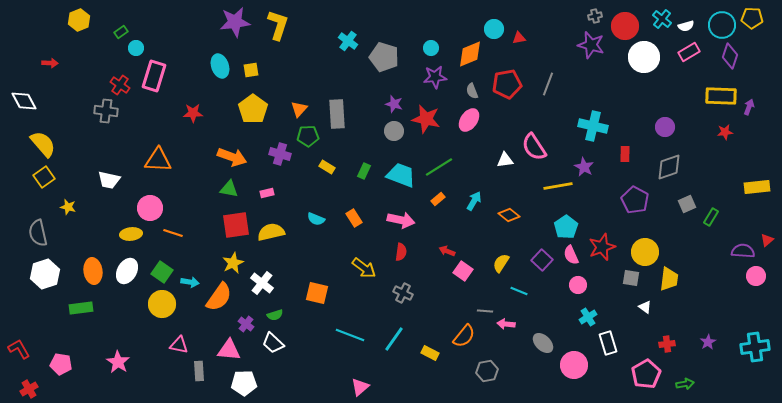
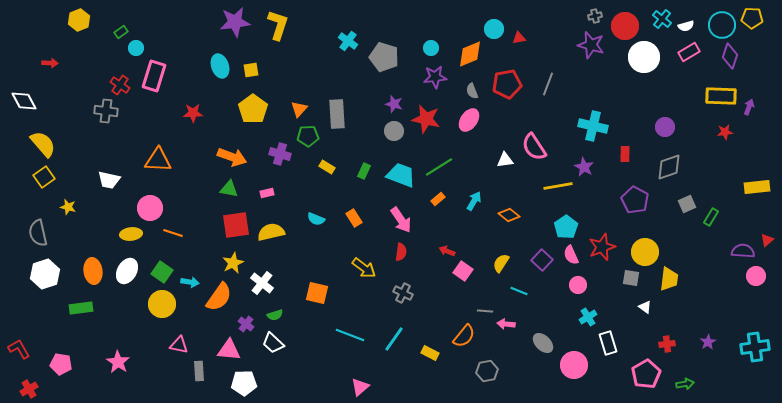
pink arrow at (401, 220): rotated 44 degrees clockwise
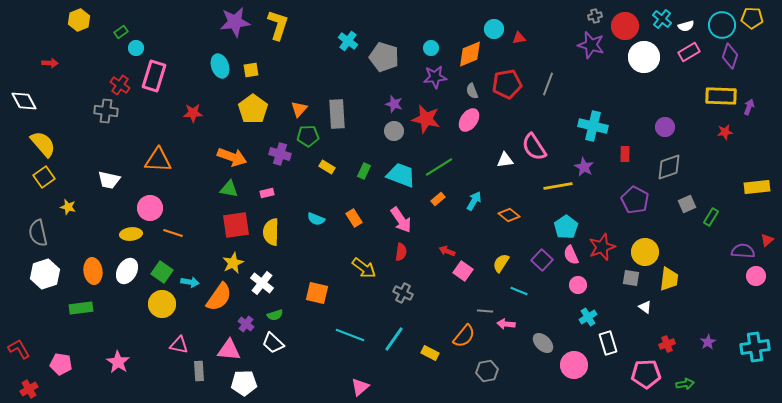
yellow semicircle at (271, 232): rotated 76 degrees counterclockwise
red cross at (667, 344): rotated 14 degrees counterclockwise
pink pentagon at (646, 374): rotated 28 degrees clockwise
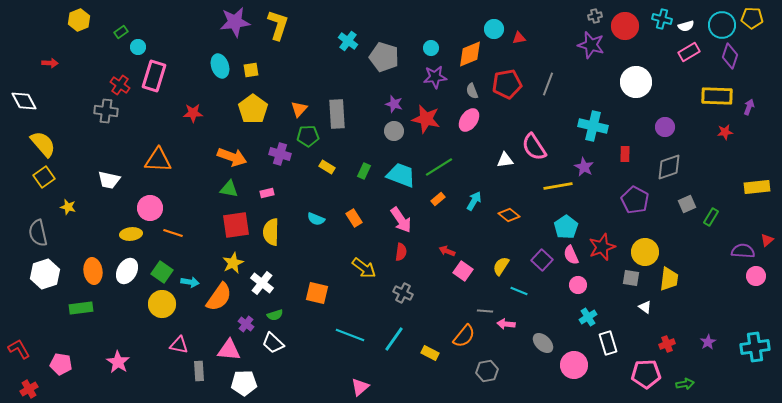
cyan cross at (662, 19): rotated 24 degrees counterclockwise
cyan circle at (136, 48): moved 2 px right, 1 px up
white circle at (644, 57): moved 8 px left, 25 px down
yellow rectangle at (721, 96): moved 4 px left
yellow semicircle at (501, 263): moved 3 px down
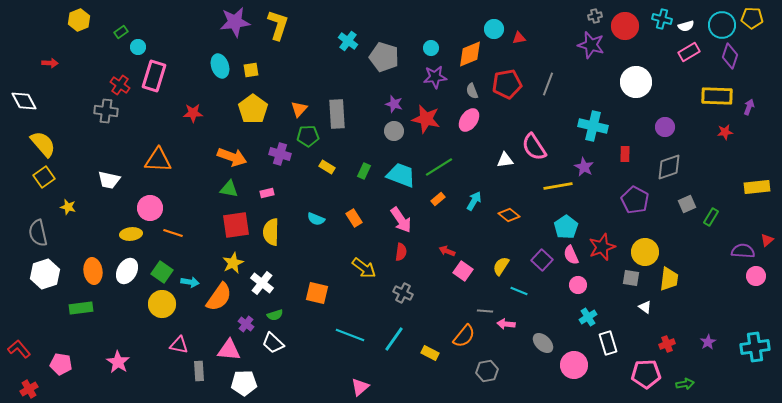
red L-shape at (19, 349): rotated 10 degrees counterclockwise
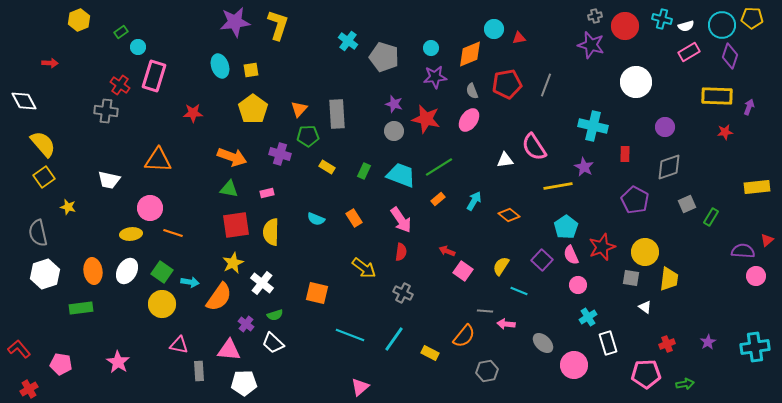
gray line at (548, 84): moved 2 px left, 1 px down
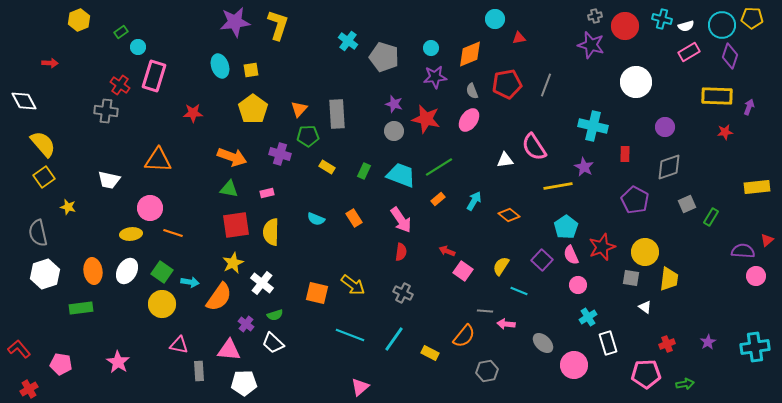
cyan circle at (494, 29): moved 1 px right, 10 px up
yellow arrow at (364, 268): moved 11 px left, 17 px down
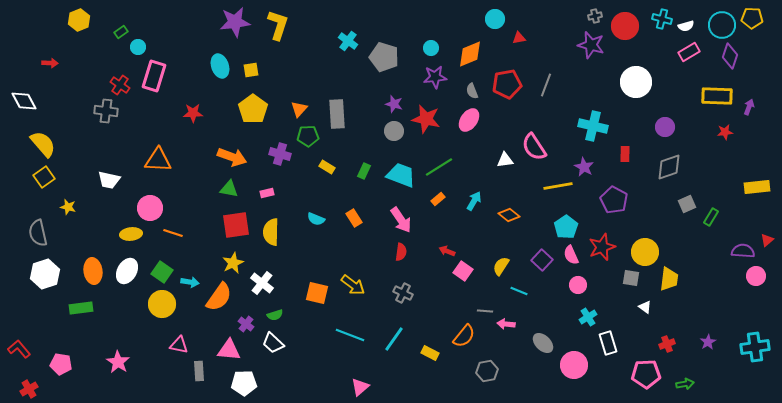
purple pentagon at (635, 200): moved 21 px left
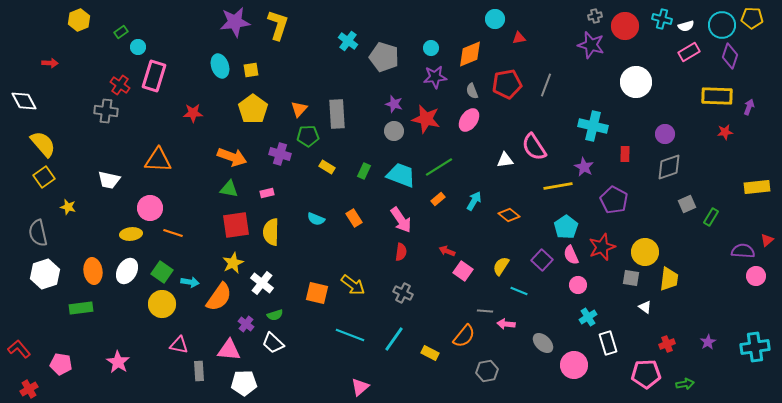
purple circle at (665, 127): moved 7 px down
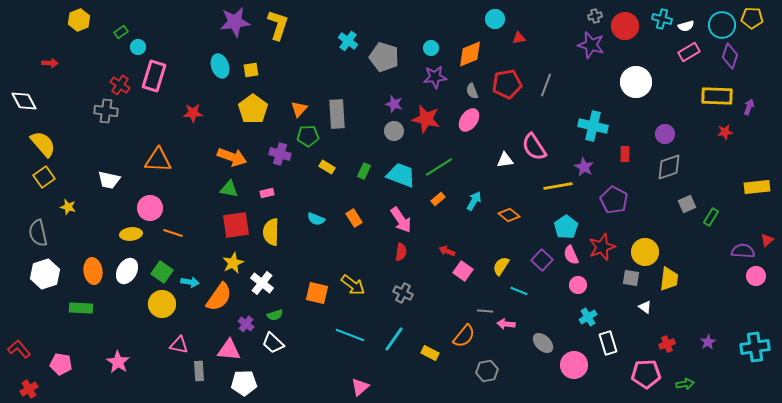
green rectangle at (81, 308): rotated 10 degrees clockwise
